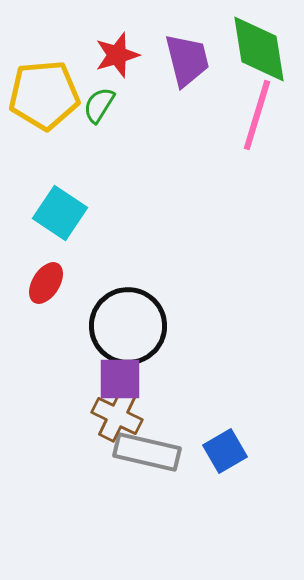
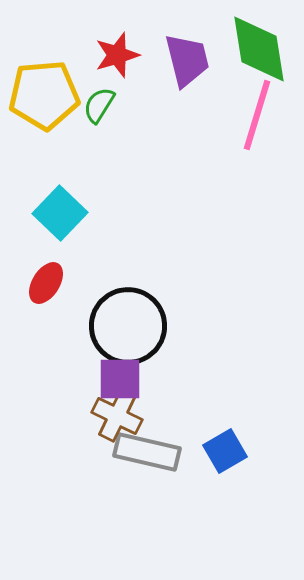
cyan square: rotated 10 degrees clockwise
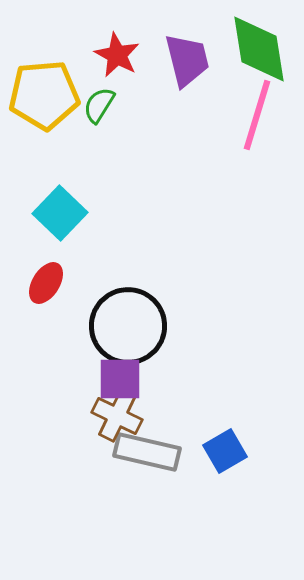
red star: rotated 27 degrees counterclockwise
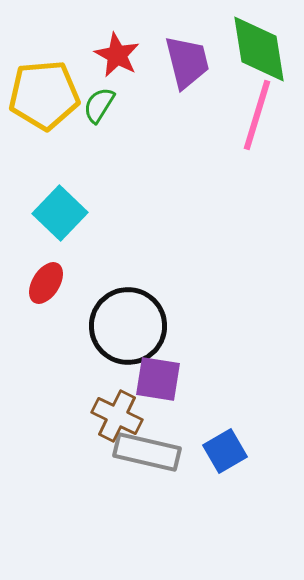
purple trapezoid: moved 2 px down
purple square: moved 38 px right; rotated 9 degrees clockwise
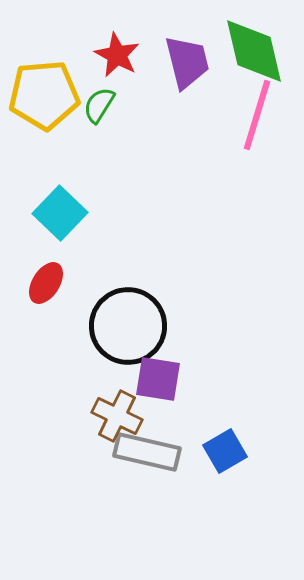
green diamond: moved 5 px left, 2 px down; rotated 4 degrees counterclockwise
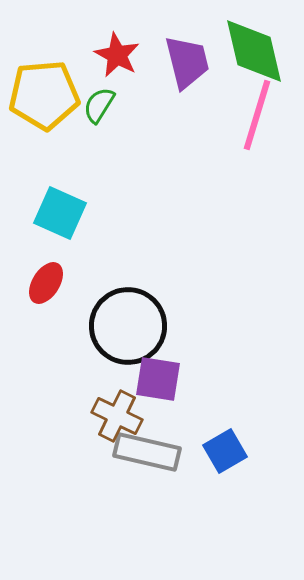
cyan square: rotated 20 degrees counterclockwise
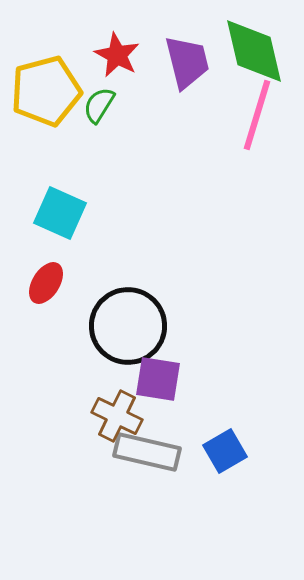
yellow pentagon: moved 2 px right, 4 px up; rotated 10 degrees counterclockwise
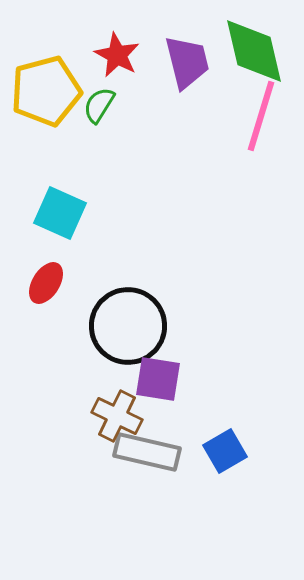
pink line: moved 4 px right, 1 px down
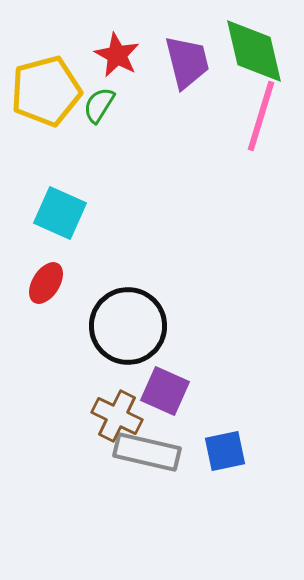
purple square: moved 7 px right, 12 px down; rotated 15 degrees clockwise
blue square: rotated 18 degrees clockwise
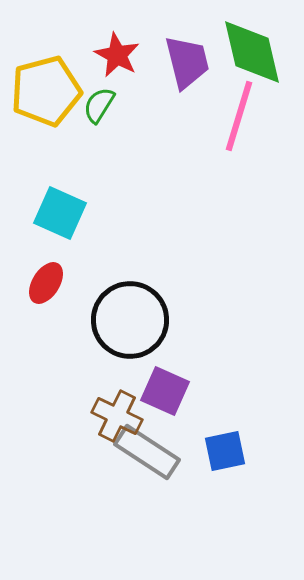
green diamond: moved 2 px left, 1 px down
pink line: moved 22 px left
black circle: moved 2 px right, 6 px up
gray rectangle: rotated 20 degrees clockwise
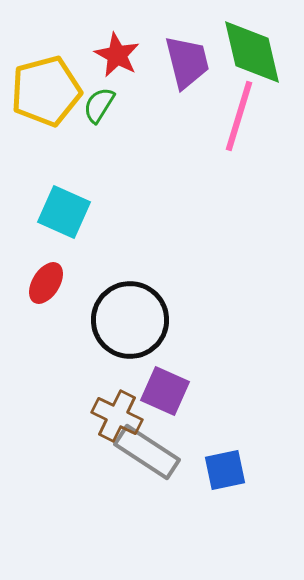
cyan square: moved 4 px right, 1 px up
blue square: moved 19 px down
